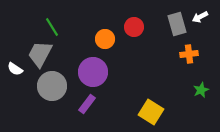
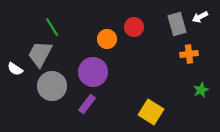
orange circle: moved 2 px right
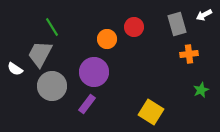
white arrow: moved 4 px right, 2 px up
purple circle: moved 1 px right
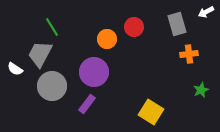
white arrow: moved 2 px right, 3 px up
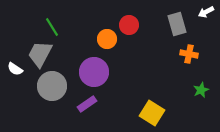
red circle: moved 5 px left, 2 px up
orange cross: rotated 18 degrees clockwise
purple rectangle: rotated 18 degrees clockwise
yellow square: moved 1 px right, 1 px down
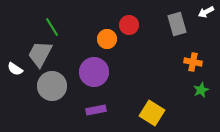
orange cross: moved 4 px right, 8 px down
purple rectangle: moved 9 px right, 6 px down; rotated 24 degrees clockwise
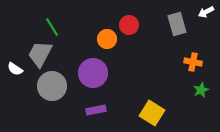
purple circle: moved 1 px left, 1 px down
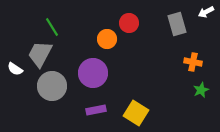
red circle: moved 2 px up
yellow square: moved 16 px left
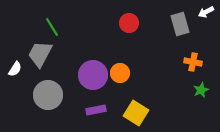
gray rectangle: moved 3 px right
orange circle: moved 13 px right, 34 px down
white semicircle: rotated 91 degrees counterclockwise
purple circle: moved 2 px down
gray circle: moved 4 px left, 9 px down
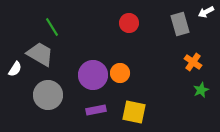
gray trapezoid: rotated 92 degrees clockwise
orange cross: rotated 24 degrees clockwise
yellow square: moved 2 px left, 1 px up; rotated 20 degrees counterclockwise
